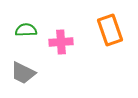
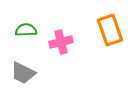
pink cross: rotated 10 degrees counterclockwise
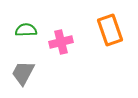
gray trapezoid: rotated 92 degrees clockwise
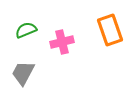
green semicircle: rotated 20 degrees counterclockwise
pink cross: moved 1 px right
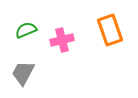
pink cross: moved 2 px up
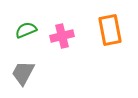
orange rectangle: rotated 8 degrees clockwise
pink cross: moved 4 px up
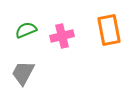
orange rectangle: moved 1 px left
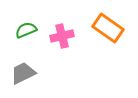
orange rectangle: moved 1 px left, 2 px up; rotated 44 degrees counterclockwise
gray trapezoid: rotated 36 degrees clockwise
